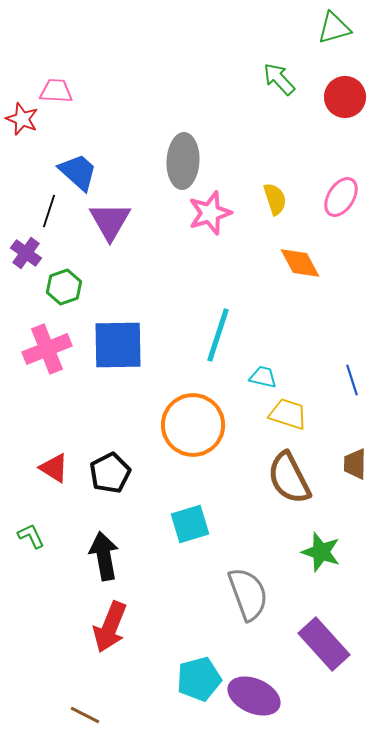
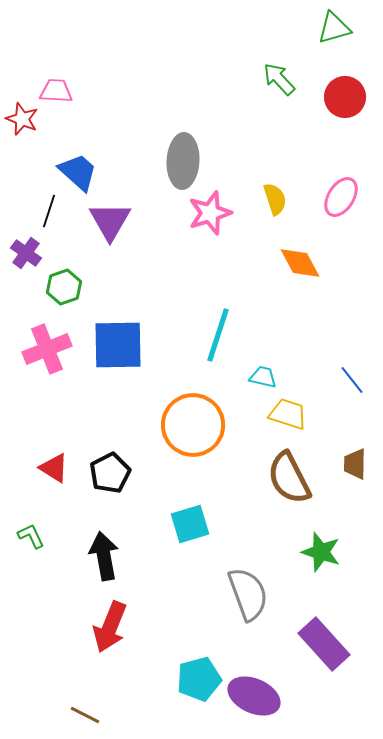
blue line: rotated 20 degrees counterclockwise
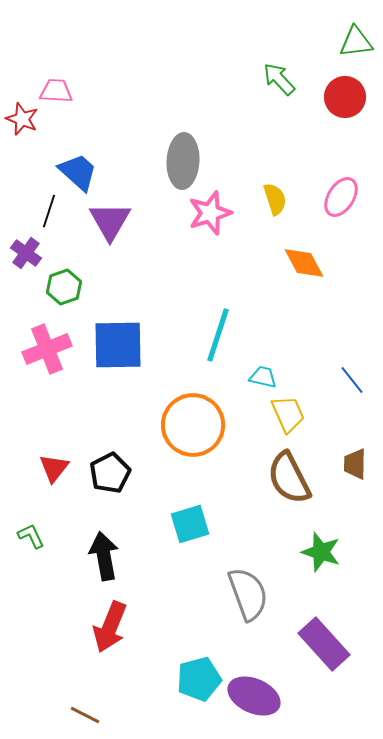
green triangle: moved 22 px right, 14 px down; rotated 9 degrees clockwise
orange diamond: moved 4 px right
yellow trapezoid: rotated 48 degrees clockwise
red triangle: rotated 36 degrees clockwise
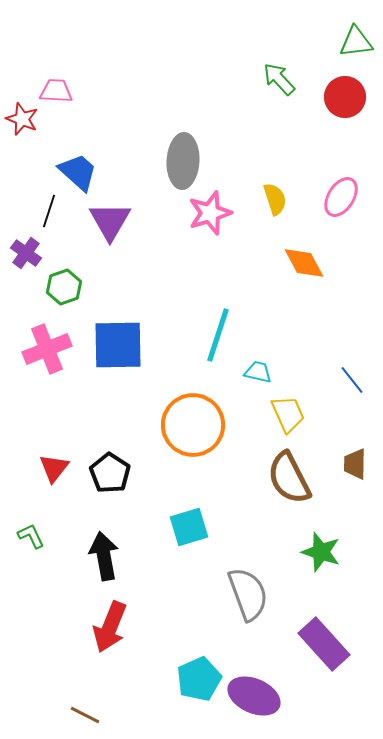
cyan trapezoid: moved 5 px left, 5 px up
black pentagon: rotated 12 degrees counterclockwise
cyan square: moved 1 px left, 3 px down
cyan pentagon: rotated 9 degrees counterclockwise
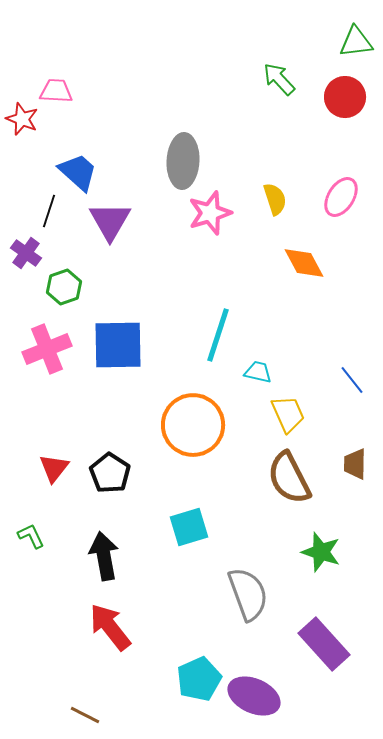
red arrow: rotated 120 degrees clockwise
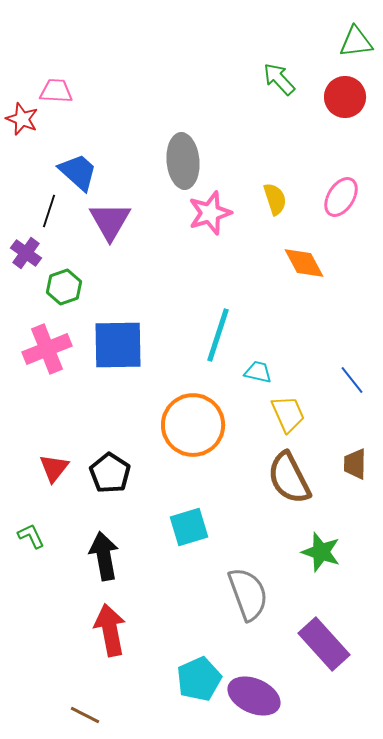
gray ellipse: rotated 8 degrees counterclockwise
red arrow: moved 3 px down; rotated 27 degrees clockwise
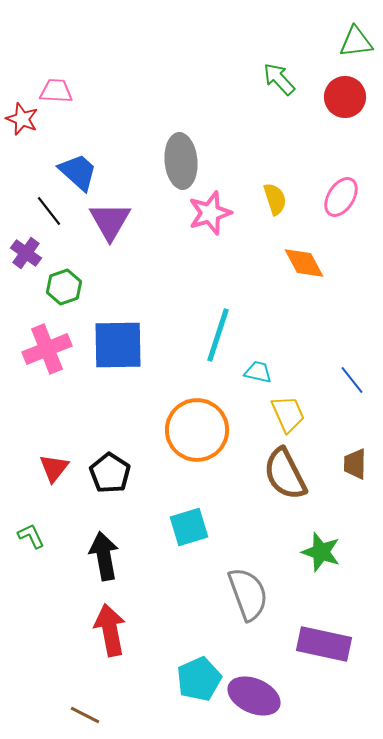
gray ellipse: moved 2 px left
black line: rotated 56 degrees counterclockwise
orange circle: moved 4 px right, 5 px down
brown semicircle: moved 4 px left, 4 px up
purple rectangle: rotated 36 degrees counterclockwise
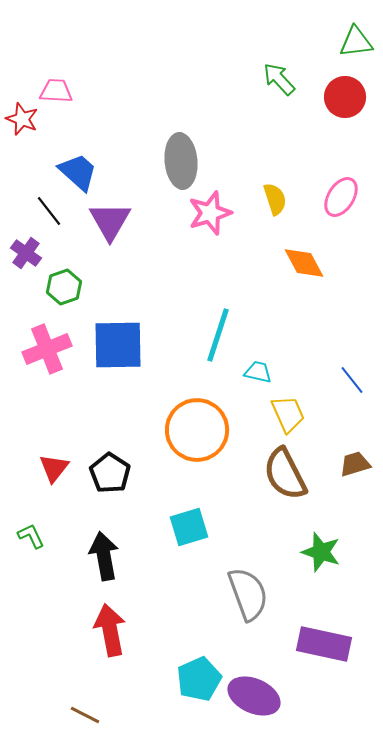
brown trapezoid: rotated 72 degrees clockwise
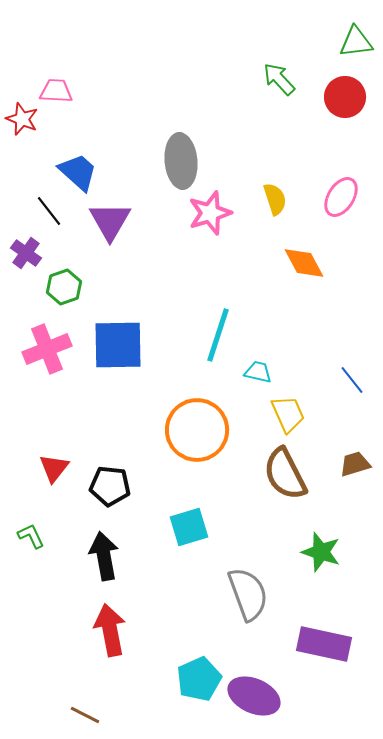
black pentagon: moved 13 px down; rotated 27 degrees counterclockwise
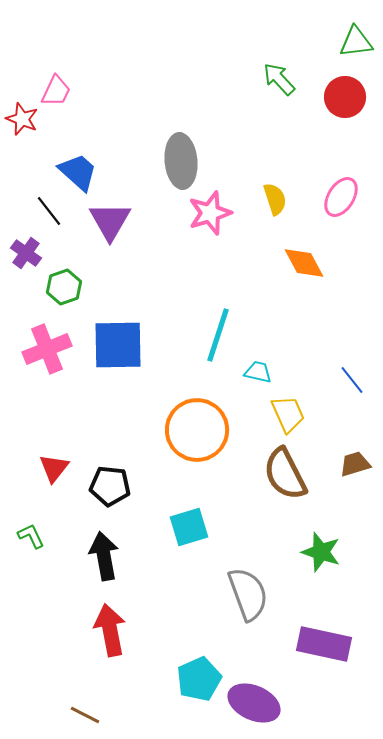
pink trapezoid: rotated 112 degrees clockwise
purple ellipse: moved 7 px down
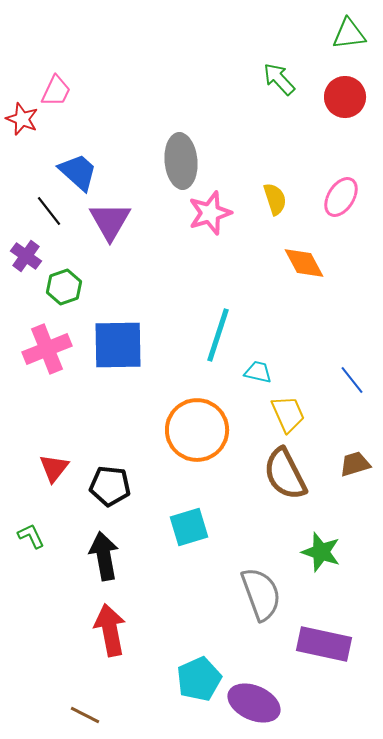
green triangle: moved 7 px left, 8 px up
purple cross: moved 3 px down
gray semicircle: moved 13 px right
